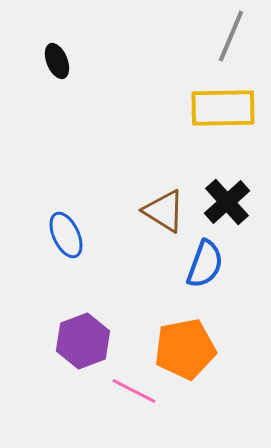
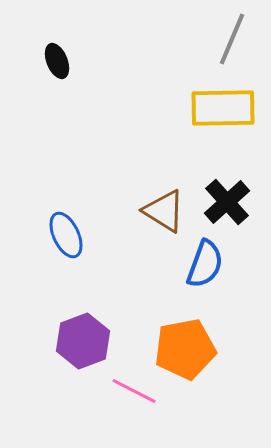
gray line: moved 1 px right, 3 px down
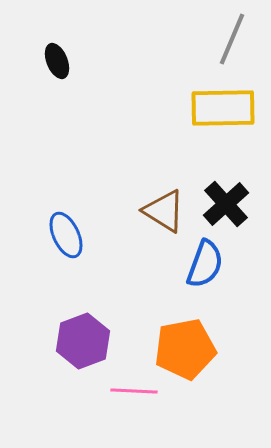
black cross: moved 1 px left, 2 px down
pink line: rotated 24 degrees counterclockwise
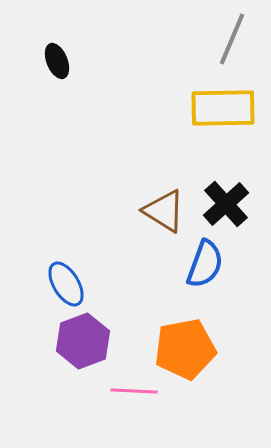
blue ellipse: moved 49 px down; rotated 6 degrees counterclockwise
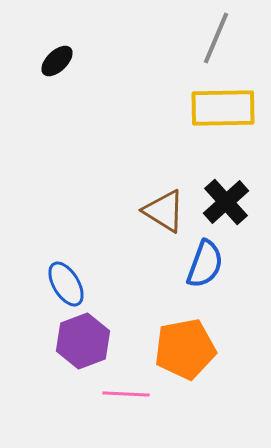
gray line: moved 16 px left, 1 px up
black ellipse: rotated 68 degrees clockwise
black cross: moved 2 px up
pink line: moved 8 px left, 3 px down
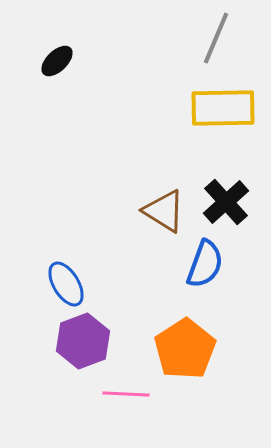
orange pentagon: rotated 22 degrees counterclockwise
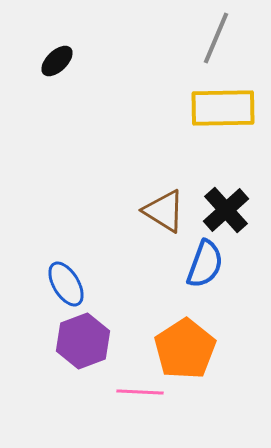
black cross: moved 8 px down
pink line: moved 14 px right, 2 px up
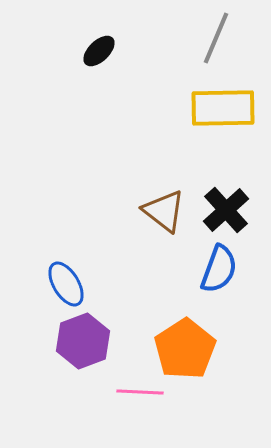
black ellipse: moved 42 px right, 10 px up
brown triangle: rotated 6 degrees clockwise
blue semicircle: moved 14 px right, 5 px down
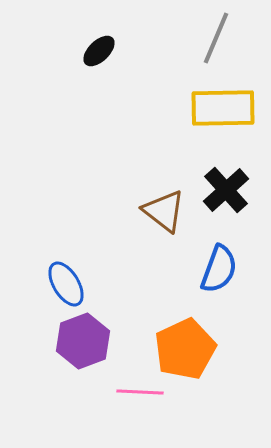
black cross: moved 20 px up
orange pentagon: rotated 8 degrees clockwise
